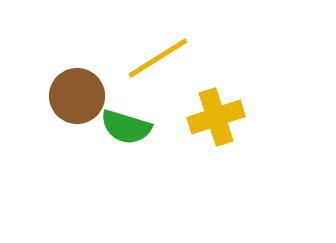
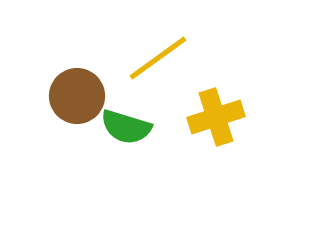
yellow line: rotated 4 degrees counterclockwise
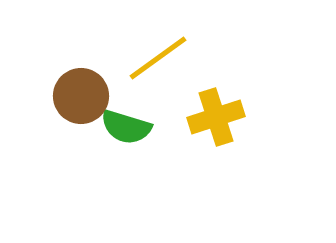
brown circle: moved 4 px right
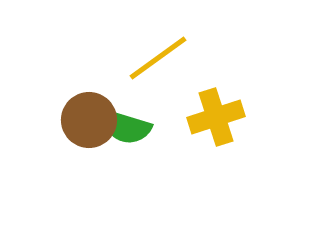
brown circle: moved 8 px right, 24 px down
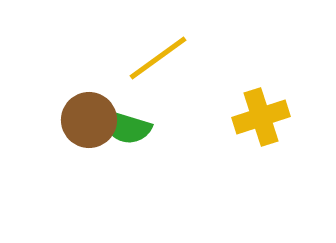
yellow cross: moved 45 px right
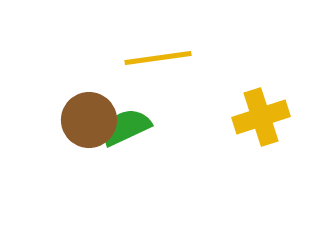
yellow line: rotated 28 degrees clockwise
green semicircle: rotated 138 degrees clockwise
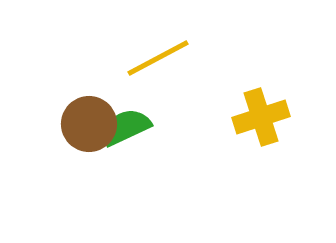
yellow line: rotated 20 degrees counterclockwise
brown circle: moved 4 px down
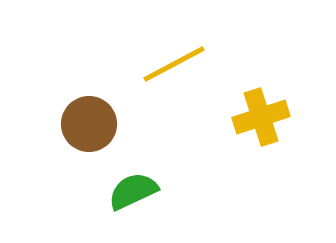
yellow line: moved 16 px right, 6 px down
green semicircle: moved 7 px right, 64 px down
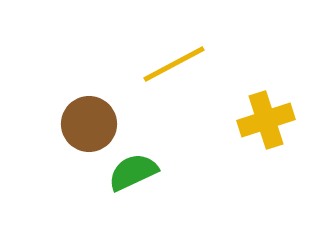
yellow cross: moved 5 px right, 3 px down
green semicircle: moved 19 px up
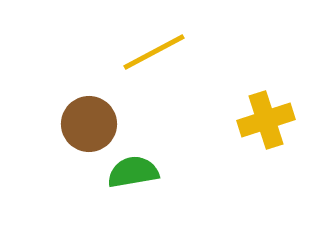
yellow line: moved 20 px left, 12 px up
green semicircle: rotated 15 degrees clockwise
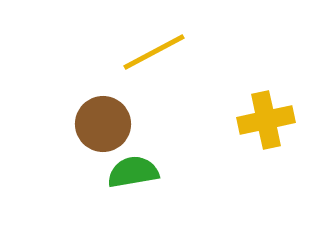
yellow cross: rotated 6 degrees clockwise
brown circle: moved 14 px right
